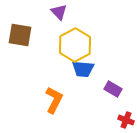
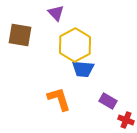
purple triangle: moved 3 px left, 1 px down
purple rectangle: moved 5 px left, 12 px down
orange L-shape: moved 5 px right, 1 px up; rotated 44 degrees counterclockwise
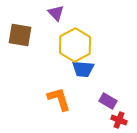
red cross: moved 7 px left
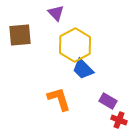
brown square: rotated 15 degrees counterclockwise
blue trapezoid: rotated 40 degrees clockwise
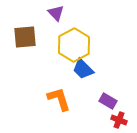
brown square: moved 5 px right, 2 px down
yellow hexagon: moved 1 px left
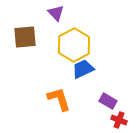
blue trapezoid: rotated 110 degrees clockwise
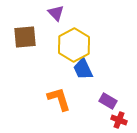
blue trapezoid: rotated 90 degrees counterclockwise
